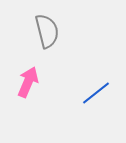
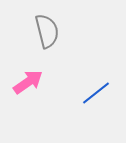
pink arrow: rotated 32 degrees clockwise
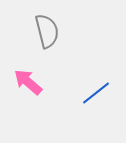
pink arrow: rotated 104 degrees counterclockwise
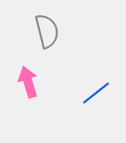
pink arrow: rotated 32 degrees clockwise
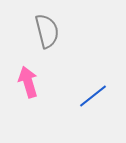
blue line: moved 3 px left, 3 px down
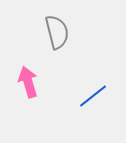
gray semicircle: moved 10 px right, 1 px down
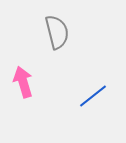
pink arrow: moved 5 px left
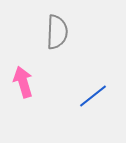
gray semicircle: rotated 16 degrees clockwise
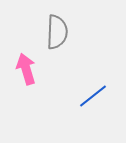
pink arrow: moved 3 px right, 13 px up
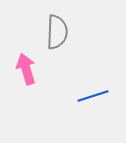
blue line: rotated 20 degrees clockwise
